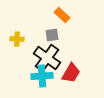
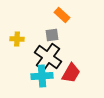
black cross: moved 1 px right, 1 px up
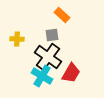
cyan cross: rotated 35 degrees clockwise
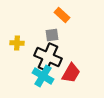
yellow cross: moved 4 px down
black cross: rotated 12 degrees counterclockwise
cyan cross: moved 1 px right
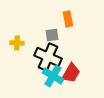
orange rectangle: moved 6 px right, 4 px down; rotated 35 degrees clockwise
cyan cross: moved 10 px right
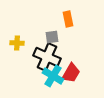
gray square: moved 2 px down
black cross: moved 1 px left
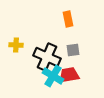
gray square: moved 21 px right, 13 px down
yellow cross: moved 1 px left, 2 px down
red trapezoid: moved 2 px left, 2 px down; rotated 130 degrees counterclockwise
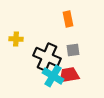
yellow cross: moved 6 px up
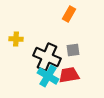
orange rectangle: moved 1 px right, 5 px up; rotated 42 degrees clockwise
cyan cross: moved 5 px left
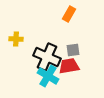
red trapezoid: moved 9 px up
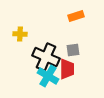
orange rectangle: moved 7 px right, 2 px down; rotated 42 degrees clockwise
yellow cross: moved 4 px right, 5 px up
black cross: moved 1 px left
red trapezoid: moved 2 px left, 3 px down; rotated 100 degrees clockwise
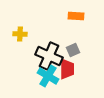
orange rectangle: rotated 21 degrees clockwise
gray square: rotated 16 degrees counterclockwise
black cross: moved 3 px right, 1 px up
